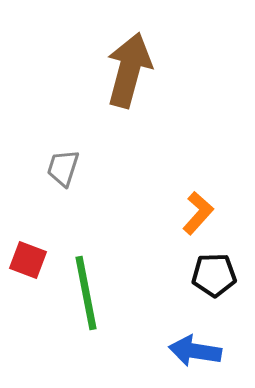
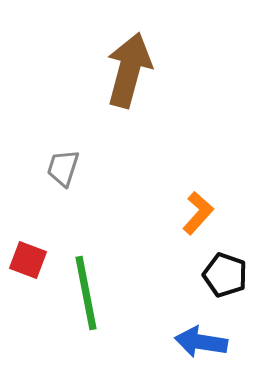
black pentagon: moved 11 px right; rotated 21 degrees clockwise
blue arrow: moved 6 px right, 9 px up
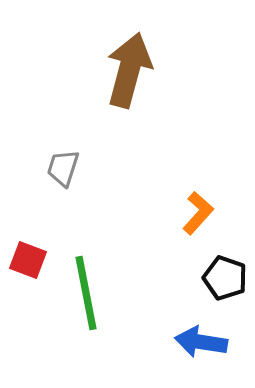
black pentagon: moved 3 px down
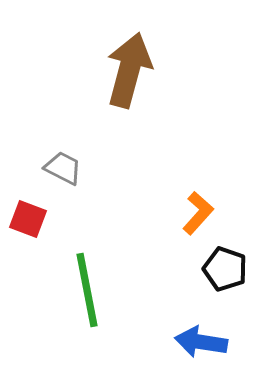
gray trapezoid: rotated 99 degrees clockwise
red square: moved 41 px up
black pentagon: moved 9 px up
green line: moved 1 px right, 3 px up
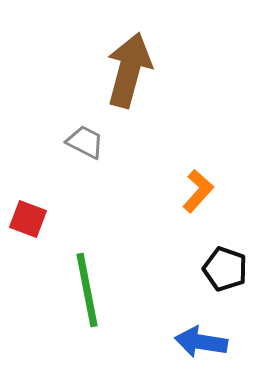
gray trapezoid: moved 22 px right, 26 px up
orange L-shape: moved 22 px up
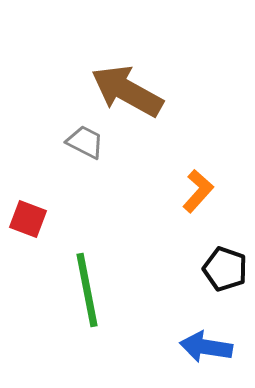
brown arrow: moved 2 px left, 21 px down; rotated 76 degrees counterclockwise
blue arrow: moved 5 px right, 5 px down
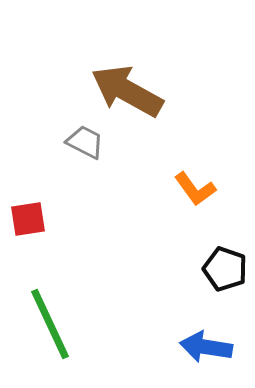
orange L-shape: moved 3 px left, 2 px up; rotated 102 degrees clockwise
red square: rotated 30 degrees counterclockwise
green line: moved 37 px left, 34 px down; rotated 14 degrees counterclockwise
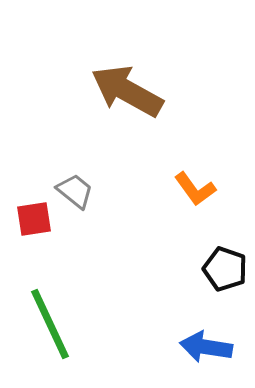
gray trapezoid: moved 10 px left, 49 px down; rotated 12 degrees clockwise
red square: moved 6 px right
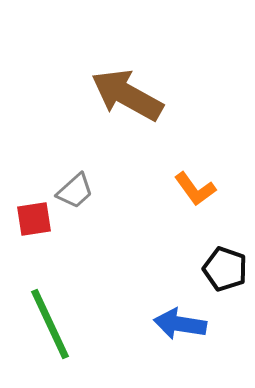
brown arrow: moved 4 px down
gray trapezoid: rotated 99 degrees clockwise
blue arrow: moved 26 px left, 23 px up
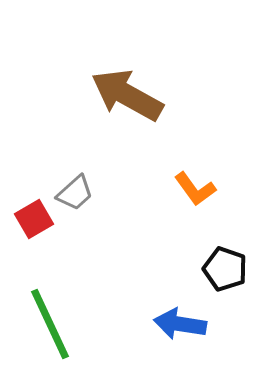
gray trapezoid: moved 2 px down
red square: rotated 21 degrees counterclockwise
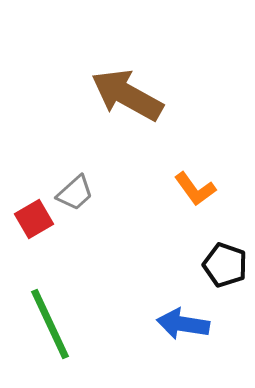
black pentagon: moved 4 px up
blue arrow: moved 3 px right
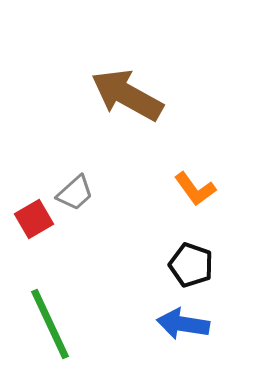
black pentagon: moved 34 px left
